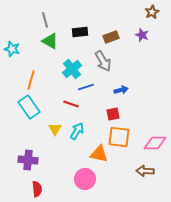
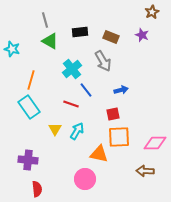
brown rectangle: rotated 42 degrees clockwise
blue line: moved 3 px down; rotated 70 degrees clockwise
orange square: rotated 10 degrees counterclockwise
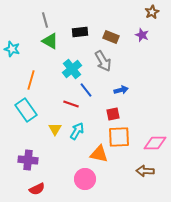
cyan rectangle: moved 3 px left, 3 px down
red semicircle: rotated 70 degrees clockwise
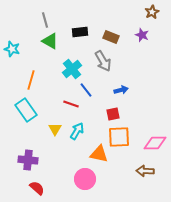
red semicircle: moved 1 px up; rotated 112 degrees counterclockwise
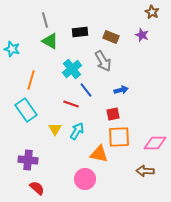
brown star: rotated 16 degrees counterclockwise
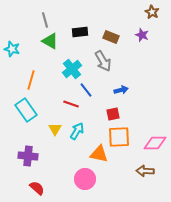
purple cross: moved 4 px up
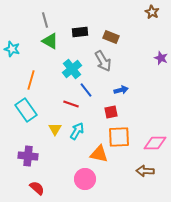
purple star: moved 19 px right, 23 px down
red square: moved 2 px left, 2 px up
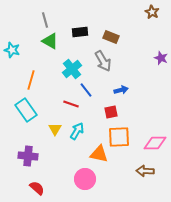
cyan star: moved 1 px down
